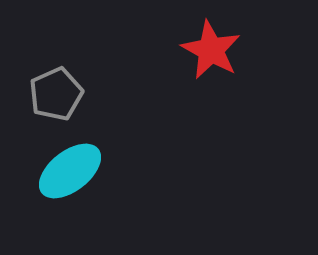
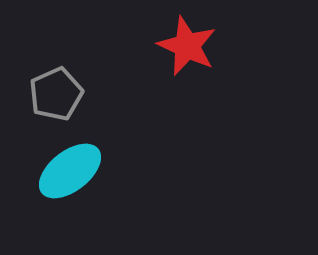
red star: moved 24 px left, 4 px up; rotated 4 degrees counterclockwise
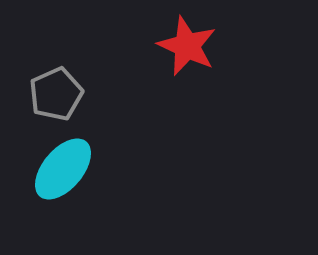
cyan ellipse: moved 7 px left, 2 px up; rotated 12 degrees counterclockwise
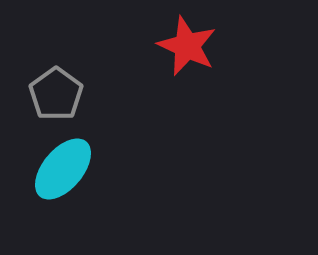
gray pentagon: rotated 12 degrees counterclockwise
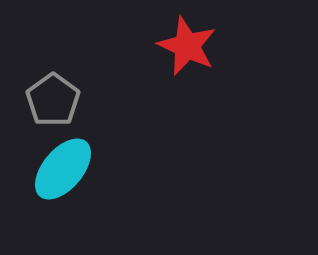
gray pentagon: moved 3 px left, 6 px down
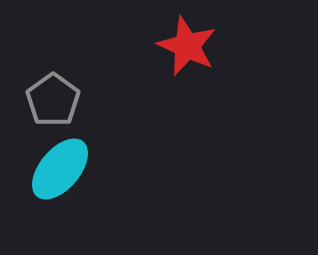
cyan ellipse: moved 3 px left
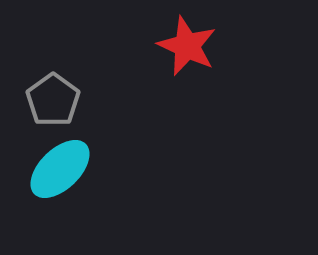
cyan ellipse: rotated 6 degrees clockwise
